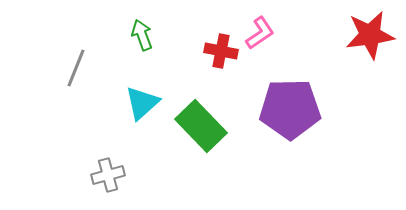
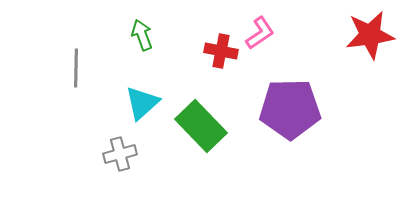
gray line: rotated 21 degrees counterclockwise
gray cross: moved 12 px right, 21 px up
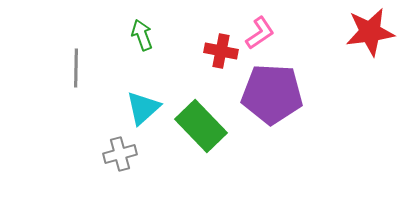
red star: moved 3 px up
cyan triangle: moved 1 px right, 5 px down
purple pentagon: moved 18 px left, 15 px up; rotated 4 degrees clockwise
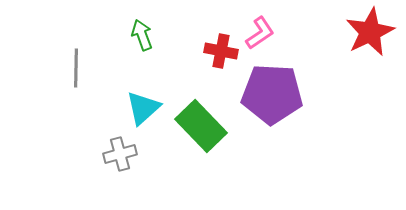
red star: rotated 18 degrees counterclockwise
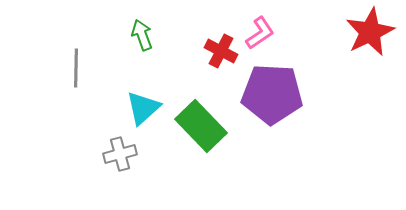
red cross: rotated 16 degrees clockwise
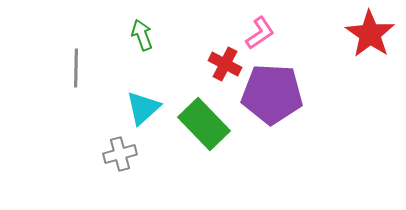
red star: moved 2 px down; rotated 12 degrees counterclockwise
red cross: moved 4 px right, 13 px down
green rectangle: moved 3 px right, 2 px up
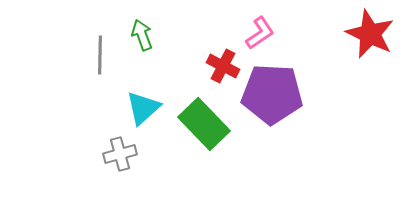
red star: rotated 9 degrees counterclockwise
red cross: moved 2 px left, 2 px down
gray line: moved 24 px right, 13 px up
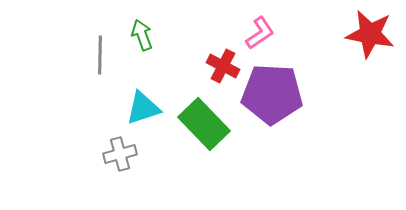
red star: rotated 15 degrees counterclockwise
cyan triangle: rotated 24 degrees clockwise
